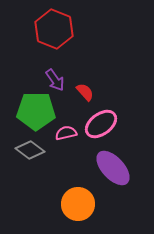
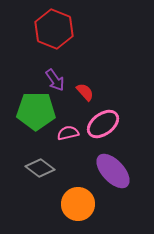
pink ellipse: moved 2 px right
pink semicircle: moved 2 px right
gray diamond: moved 10 px right, 18 px down
purple ellipse: moved 3 px down
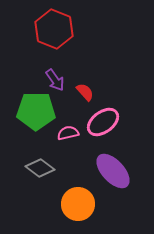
pink ellipse: moved 2 px up
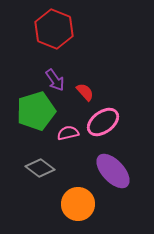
green pentagon: rotated 18 degrees counterclockwise
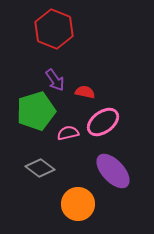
red semicircle: rotated 36 degrees counterclockwise
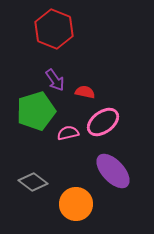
gray diamond: moved 7 px left, 14 px down
orange circle: moved 2 px left
